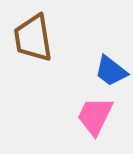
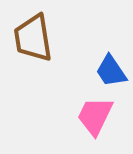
blue trapezoid: rotated 18 degrees clockwise
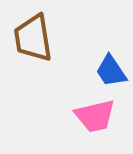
pink trapezoid: rotated 129 degrees counterclockwise
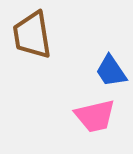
brown trapezoid: moved 1 px left, 3 px up
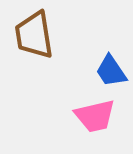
brown trapezoid: moved 2 px right
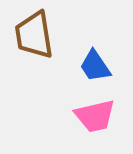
blue trapezoid: moved 16 px left, 5 px up
